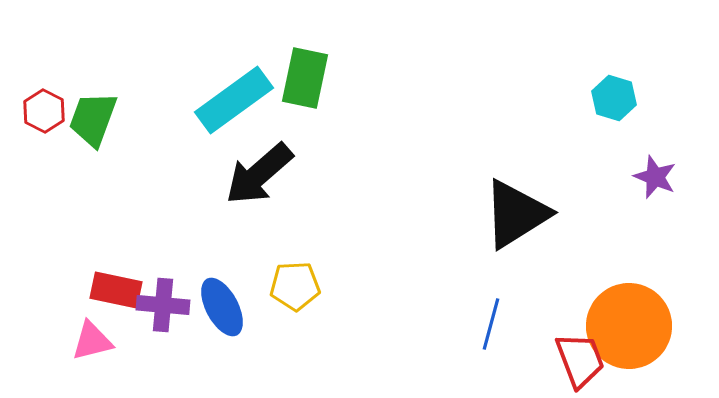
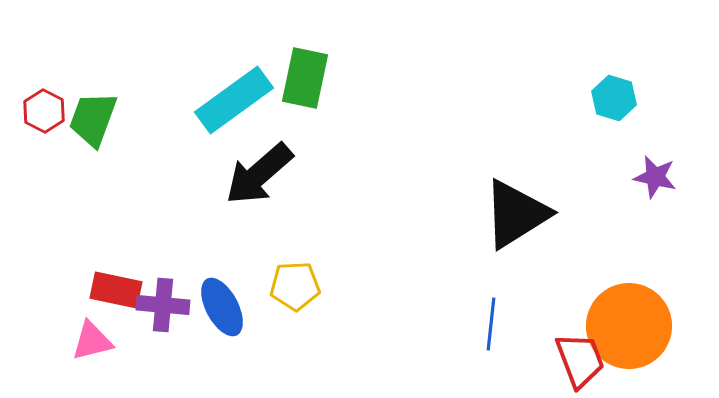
purple star: rotated 9 degrees counterclockwise
blue line: rotated 9 degrees counterclockwise
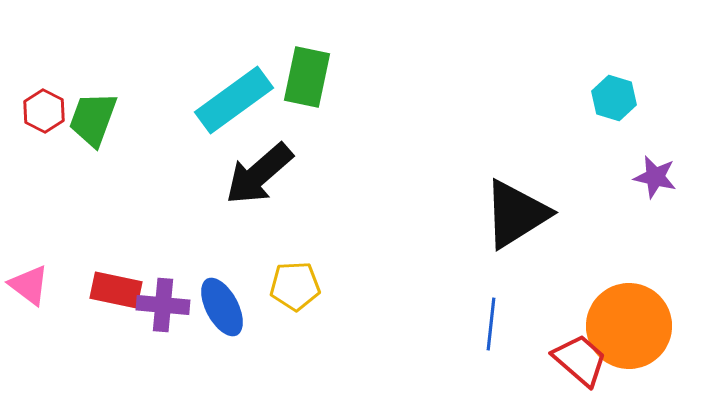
green rectangle: moved 2 px right, 1 px up
pink triangle: moved 63 px left, 56 px up; rotated 51 degrees clockwise
red trapezoid: rotated 28 degrees counterclockwise
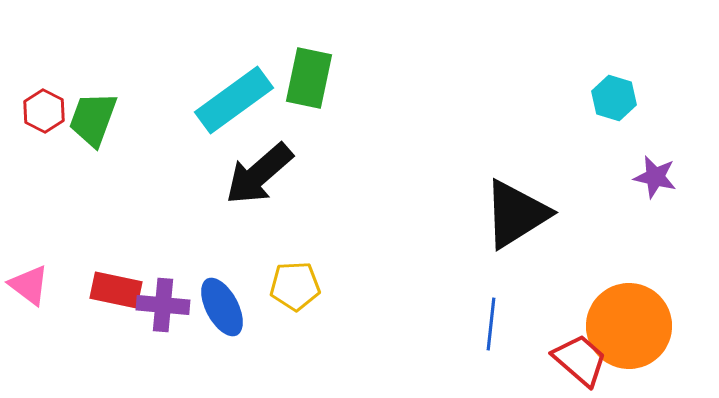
green rectangle: moved 2 px right, 1 px down
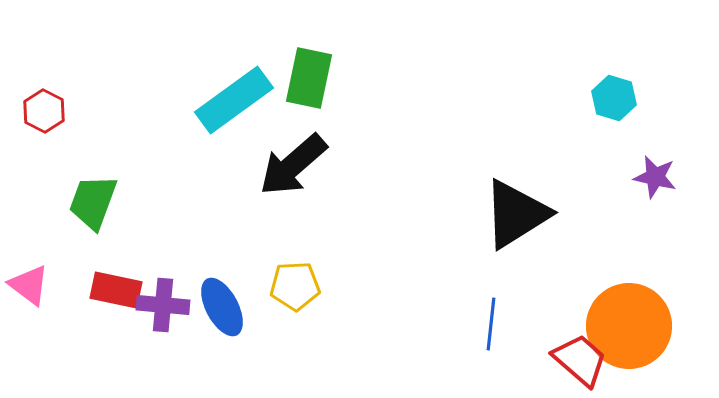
green trapezoid: moved 83 px down
black arrow: moved 34 px right, 9 px up
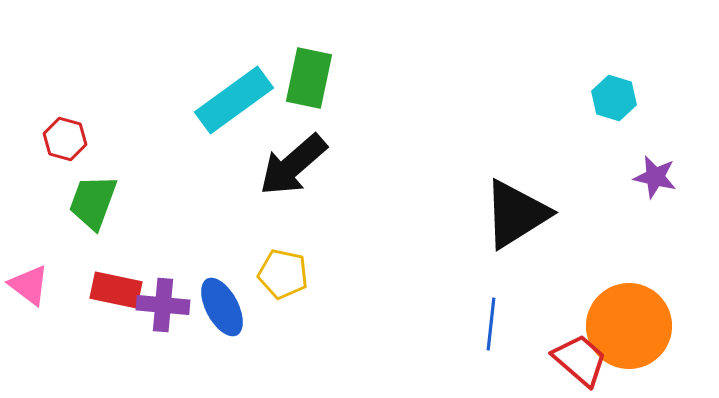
red hexagon: moved 21 px right, 28 px down; rotated 12 degrees counterclockwise
yellow pentagon: moved 12 px left, 12 px up; rotated 15 degrees clockwise
